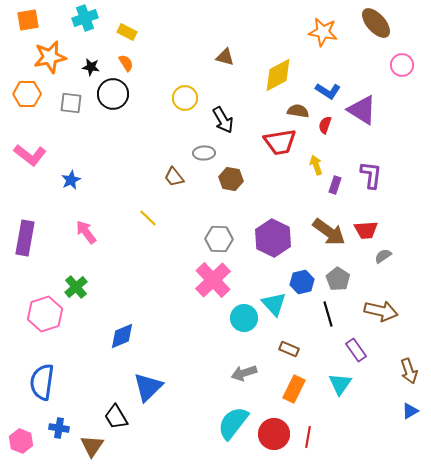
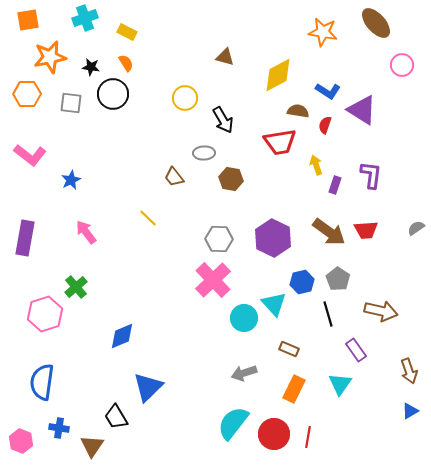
gray semicircle at (383, 256): moved 33 px right, 28 px up
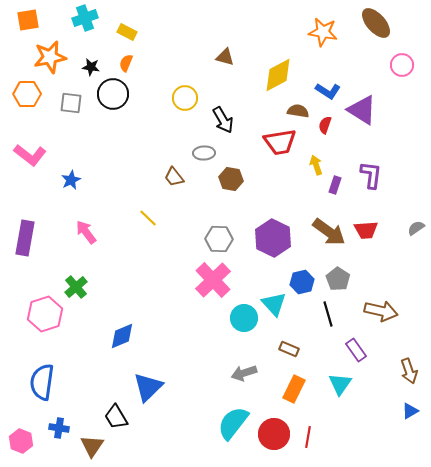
orange semicircle at (126, 63): rotated 126 degrees counterclockwise
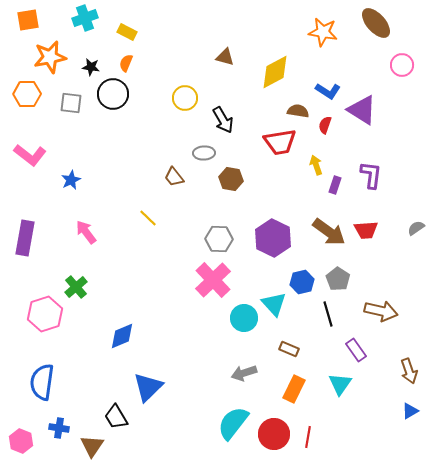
yellow diamond at (278, 75): moved 3 px left, 3 px up
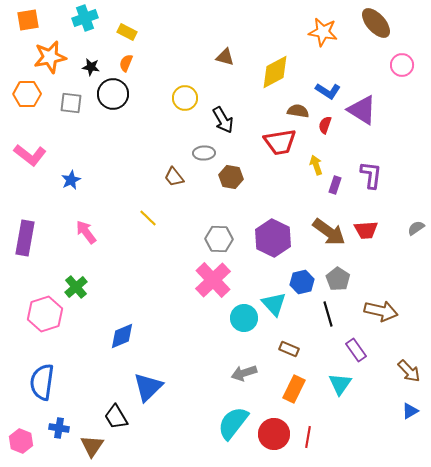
brown hexagon at (231, 179): moved 2 px up
brown arrow at (409, 371): rotated 25 degrees counterclockwise
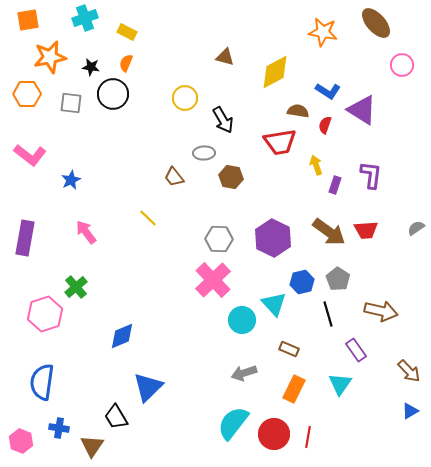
cyan circle at (244, 318): moved 2 px left, 2 px down
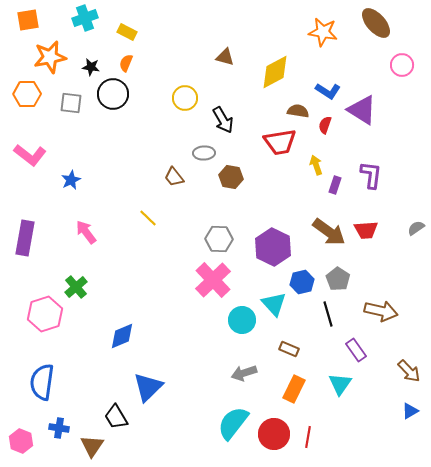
purple hexagon at (273, 238): moved 9 px down
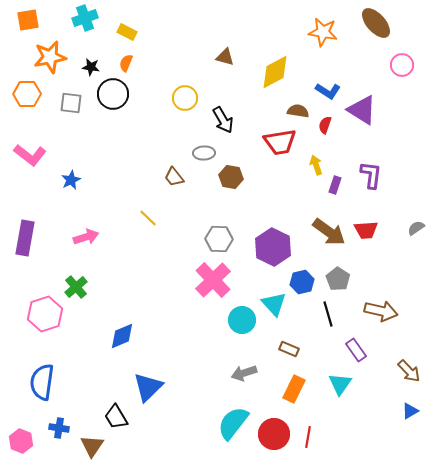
pink arrow at (86, 232): moved 5 px down; rotated 110 degrees clockwise
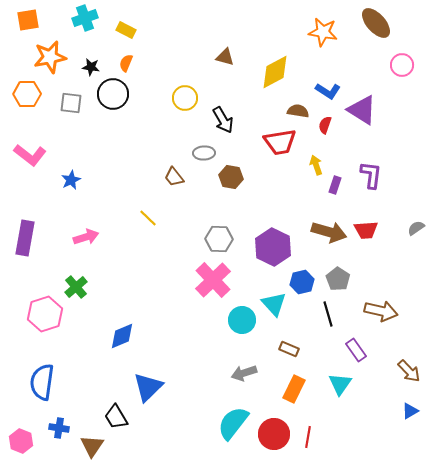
yellow rectangle at (127, 32): moved 1 px left, 2 px up
brown arrow at (329, 232): rotated 20 degrees counterclockwise
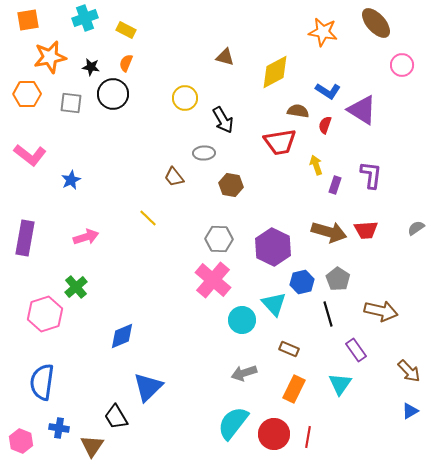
brown hexagon at (231, 177): moved 8 px down
pink cross at (213, 280): rotated 6 degrees counterclockwise
